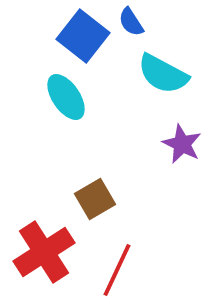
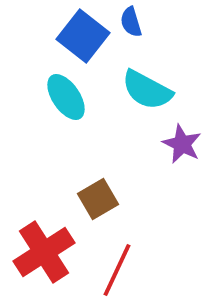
blue semicircle: rotated 16 degrees clockwise
cyan semicircle: moved 16 px left, 16 px down
brown square: moved 3 px right
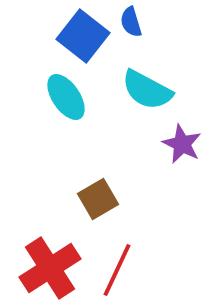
red cross: moved 6 px right, 16 px down
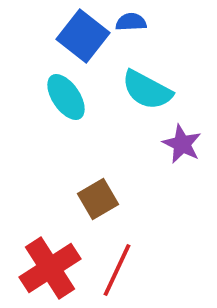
blue semicircle: rotated 104 degrees clockwise
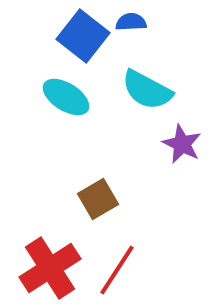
cyan ellipse: rotated 24 degrees counterclockwise
red line: rotated 8 degrees clockwise
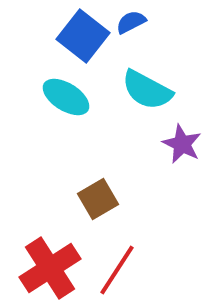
blue semicircle: rotated 24 degrees counterclockwise
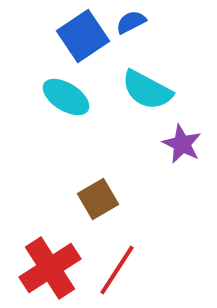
blue square: rotated 18 degrees clockwise
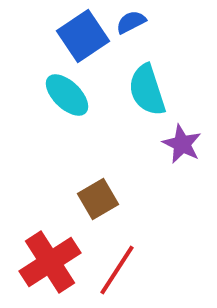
cyan semicircle: rotated 44 degrees clockwise
cyan ellipse: moved 1 px right, 2 px up; rotated 12 degrees clockwise
red cross: moved 6 px up
